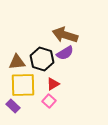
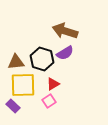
brown arrow: moved 4 px up
brown triangle: moved 1 px left
pink square: rotated 16 degrees clockwise
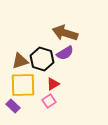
brown arrow: moved 2 px down
brown triangle: moved 4 px right, 1 px up; rotated 12 degrees counterclockwise
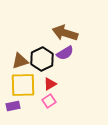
black hexagon: rotated 15 degrees clockwise
red triangle: moved 3 px left
purple rectangle: rotated 56 degrees counterclockwise
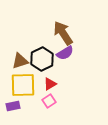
brown arrow: moved 2 px left; rotated 40 degrees clockwise
